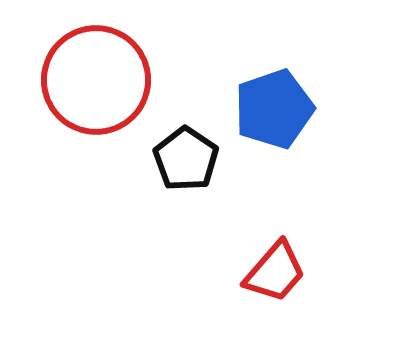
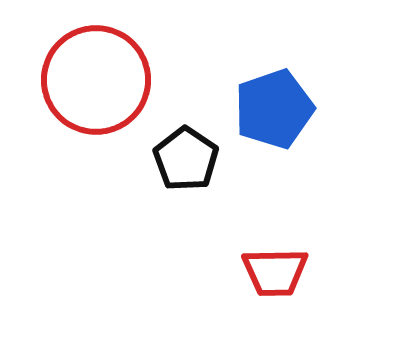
red trapezoid: rotated 48 degrees clockwise
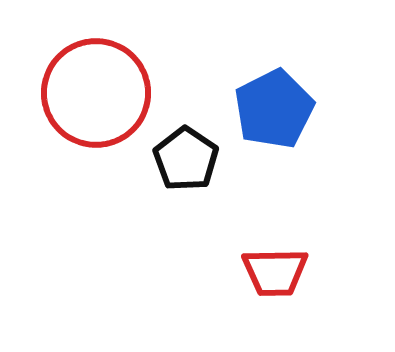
red circle: moved 13 px down
blue pentagon: rotated 8 degrees counterclockwise
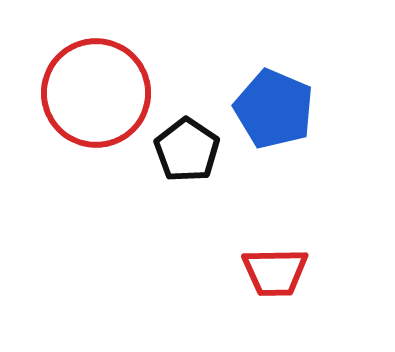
blue pentagon: rotated 22 degrees counterclockwise
black pentagon: moved 1 px right, 9 px up
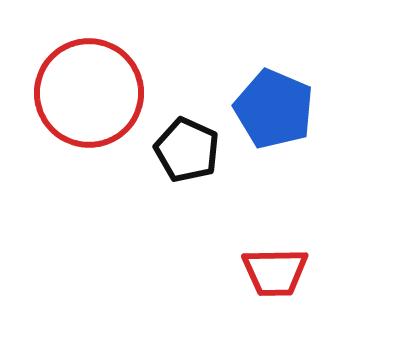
red circle: moved 7 px left
black pentagon: rotated 10 degrees counterclockwise
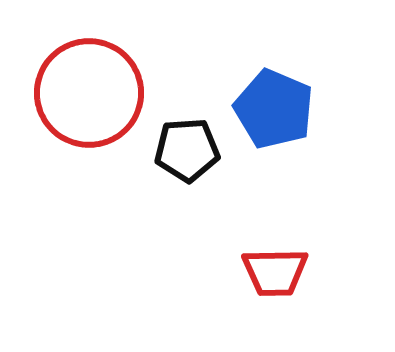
black pentagon: rotated 28 degrees counterclockwise
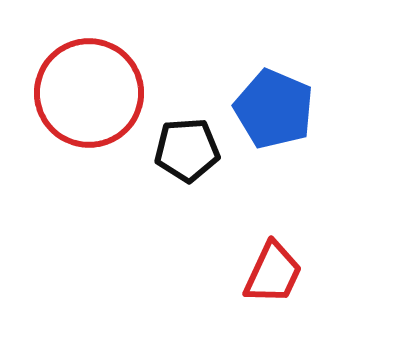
red trapezoid: moved 2 px left, 1 px down; rotated 64 degrees counterclockwise
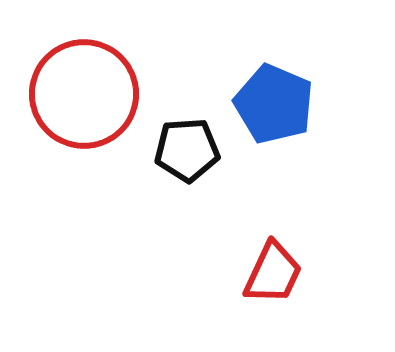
red circle: moved 5 px left, 1 px down
blue pentagon: moved 5 px up
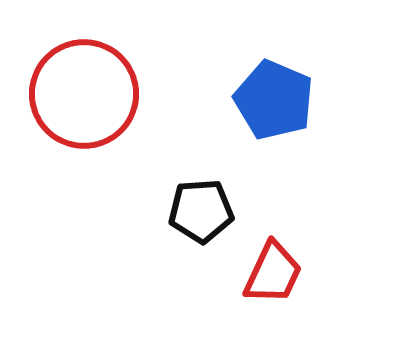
blue pentagon: moved 4 px up
black pentagon: moved 14 px right, 61 px down
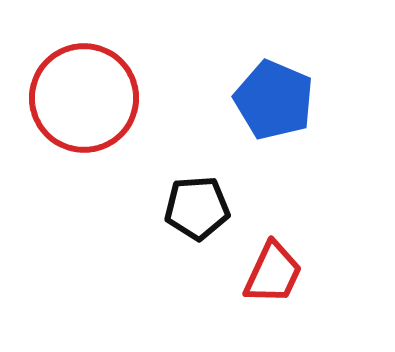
red circle: moved 4 px down
black pentagon: moved 4 px left, 3 px up
